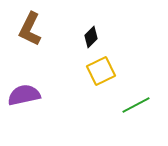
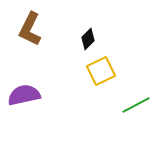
black diamond: moved 3 px left, 2 px down
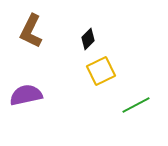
brown L-shape: moved 1 px right, 2 px down
purple semicircle: moved 2 px right
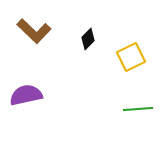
brown L-shape: moved 3 px right; rotated 72 degrees counterclockwise
yellow square: moved 30 px right, 14 px up
green line: moved 2 px right, 4 px down; rotated 24 degrees clockwise
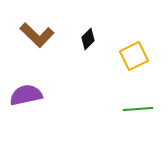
brown L-shape: moved 3 px right, 4 px down
yellow square: moved 3 px right, 1 px up
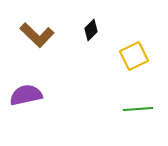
black diamond: moved 3 px right, 9 px up
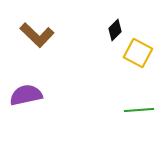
black diamond: moved 24 px right
yellow square: moved 4 px right, 3 px up; rotated 36 degrees counterclockwise
green line: moved 1 px right, 1 px down
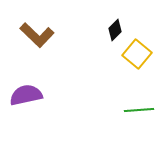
yellow square: moved 1 px left, 1 px down; rotated 12 degrees clockwise
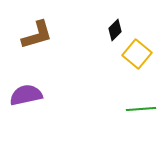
brown L-shape: rotated 60 degrees counterclockwise
green line: moved 2 px right, 1 px up
